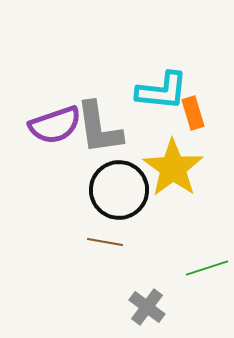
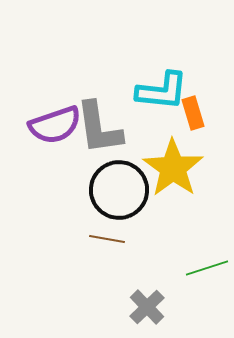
brown line: moved 2 px right, 3 px up
gray cross: rotated 9 degrees clockwise
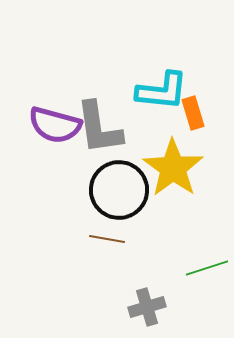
purple semicircle: rotated 34 degrees clockwise
gray cross: rotated 27 degrees clockwise
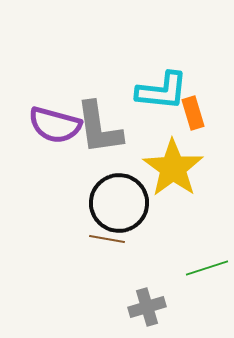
black circle: moved 13 px down
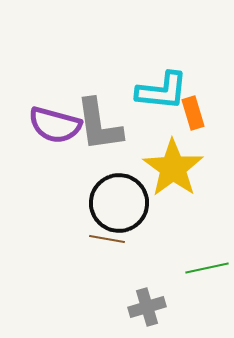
gray L-shape: moved 3 px up
green line: rotated 6 degrees clockwise
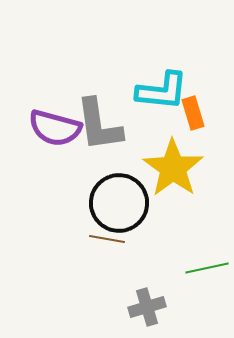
purple semicircle: moved 3 px down
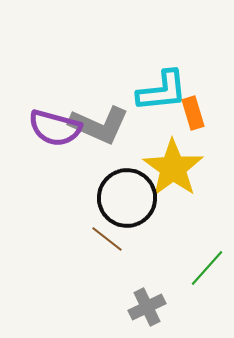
cyan L-shape: rotated 12 degrees counterclockwise
gray L-shape: rotated 58 degrees counterclockwise
black circle: moved 8 px right, 5 px up
brown line: rotated 28 degrees clockwise
green line: rotated 36 degrees counterclockwise
gray cross: rotated 9 degrees counterclockwise
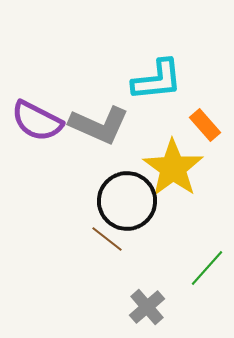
cyan L-shape: moved 5 px left, 11 px up
orange rectangle: moved 12 px right, 12 px down; rotated 24 degrees counterclockwise
purple semicircle: moved 18 px left, 7 px up; rotated 12 degrees clockwise
black circle: moved 3 px down
gray cross: rotated 15 degrees counterclockwise
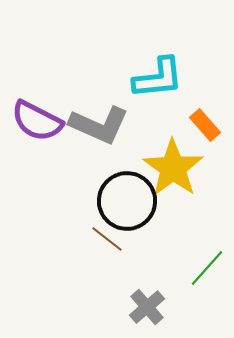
cyan L-shape: moved 1 px right, 2 px up
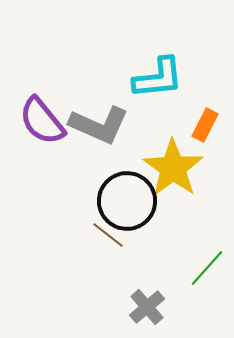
purple semicircle: moved 5 px right; rotated 24 degrees clockwise
orange rectangle: rotated 68 degrees clockwise
brown line: moved 1 px right, 4 px up
